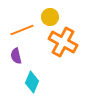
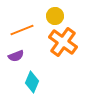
yellow circle: moved 5 px right, 1 px up
orange cross: rotated 8 degrees clockwise
purple semicircle: rotated 98 degrees counterclockwise
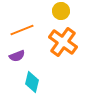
yellow circle: moved 6 px right, 5 px up
purple semicircle: moved 1 px right
cyan diamond: rotated 10 degrees counterclockwise
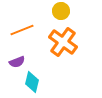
purple semicircle: moved 6 px down
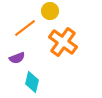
yellow circle: moved 11 px left
orange line: moved 3 px right, 2 px up; rotated 15 degrees counterclockwise
purple semicircle: moved 4 px up
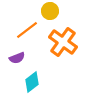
orange line: moved 2 px right, 2 px down
cyan diamond: rotated 40 degrees clockwise
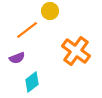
orange cross: moved 13 px right, 9 px down
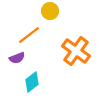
orange line: moved 2 px right, 5 px down
